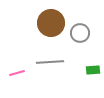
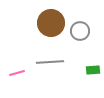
gray circle: moved 2 px up
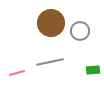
gray line: rotated 8 degrees counterclockwise
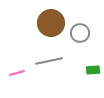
gray circle: moved 2 px down
gray line: moved 1 px left, 1 px up
